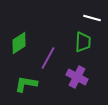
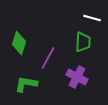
green diamond: rotated 40 degrees counterclockwise
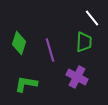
white line: rotated 36 degrees clockwise
green trapezoid: moved 1 px right
purple line: moved 2 px right, 8 px up; rotated 45 degrees counterclockwise
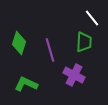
purple cross: moved 3 px left, 2 px up
green L-shape: rotated 15 degrees clockwise
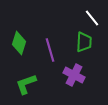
green L-shape: rotated 45 degrees counterclockwise
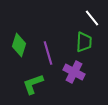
green diamond: moved 2 px down
purple line: moved 2 px left, 3 px down
purple cross: moved 3 px up
green L-shape: moved 7 px right
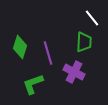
green diamond: moved 1 px right, 2 px down
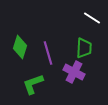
white line: rotated 18 degrees counterclockwise
green trapezoid: moved 6 px down
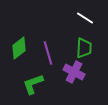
white line: moved 7 px left
green diamond: moved 1 px left, 1 px down; rotated 35 degrees clockwise
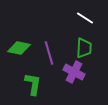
green diamond: rotated 50 degrees clockwise
purple line: moved 1 px right
green L-shape: rotated 120 degrees clockwise
